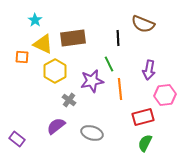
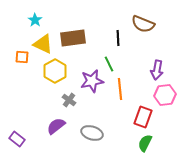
purple arrow: moved 8 px right
red rectangle: rotated 55 degrees counterclockwise
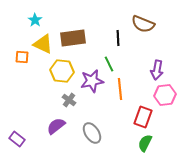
yellow hexagon: moved 7 px right; rotated 25 degrees counterclockwise
gray ellipse: rotated 40 degrees clockwise
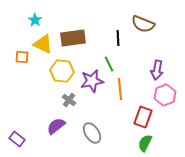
pink hexagon: rotated 15 degrees counterclockwise
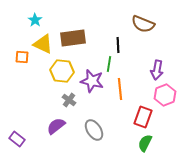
black line: moved 7 px down
green line: rotated 35 degrees clockwise
purple star: rotated 25 degrees clockwise
gray ellipse: moved 2 px right, 3 px up
